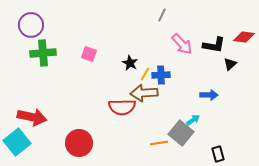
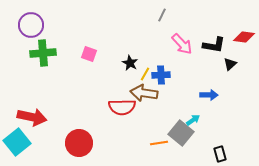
brown arrow: rotated 12 degrees clockwise
black rectangle: moved 2 px right
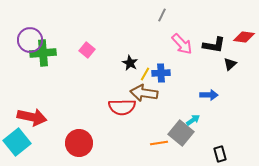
purple circle: moved 1 px left, 15 px down
pink square: moved 2 px left, 4 px up; rotated 21 degrees clockwise
blue cross: moved 2 px up
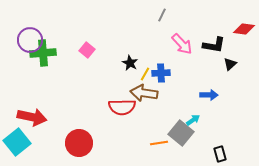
red diamond: moved 8 px up
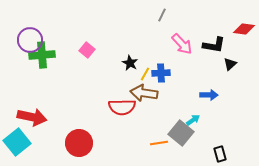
green cross: moved 1 px left, 2 px down
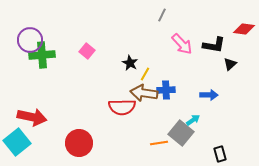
pink square: moved 1 px down
blue cross: moved 5 px right, 17 px down
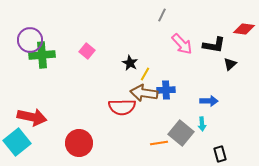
blue arrow: moved 6 px down
cyan arrow: moved 9 px right, 4 px down; rotated 120 degrees clockwise
